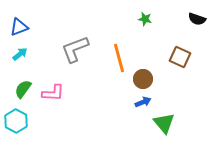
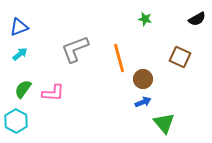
black semicircle: rotated 48 degrees counterclockwise
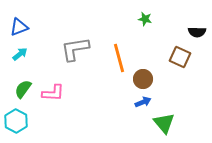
black semicircle: moved 13 px down; rotated 30 degrees clockwise
gray L-shape: rotated 12 degrees clockwise
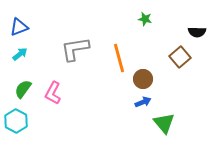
brown square: rotated 25 degrees clockwise
pink L-shape: rotated 115 degrees clockwise
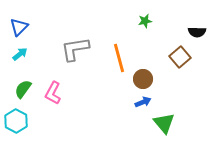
green star: moved 2 px down; rotated 24 degrees counterclockwise
blue triangle: rotated 24 degrees counterclockwise
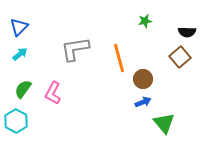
black semicircle: moved 10 px left
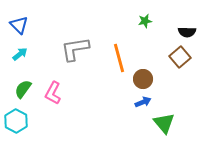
blue triangle: moved 2 px up; rotated 30 degrees counterclockwise
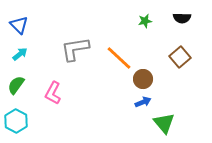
black semicircle: moved 5 px left, 14 px up
orange line: rotated 32 degrees counterclockwise
green semicircle: moved 7 px left, 4 px up
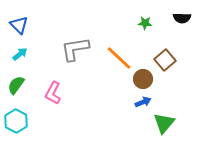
green star: moved 2 px down; rotated 16 degrees clockwise
brown square: moved 15 px left, 3 px down
green triangle: rotated 20 degrees clockwise
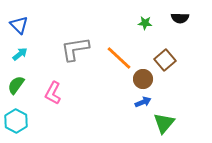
black semicircle: moved 2 px left
